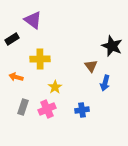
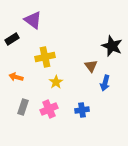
yellow cross: moved 5 px right, 2 px up; rotated 12 degrees counterclockwise
yellow star: moved 1 px right, 5 px up
pink cross: moved 2 px right
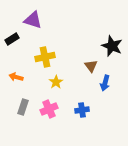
purple triangle: rotated 18 degrees counterclockwise
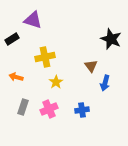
black star: moved 1 px left, 7 px up
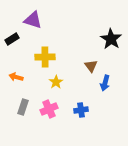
black star: rotated 10 degrees clockwise
yellow cross: rotated 12 degrees clockwise
blue cross: moved 1 px left
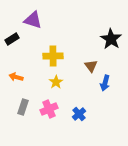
yellow cross: moved 8 px right, 1 px up
blue cross: moved 2 px left, 4 px down; rotated 32 degrees counterclockwise
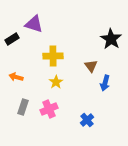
purple triangle: moved 1 px right, 4 px down
blue cross: moved 8 px right, 6 px down
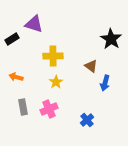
brown triangle: rotated 16 degrees counterclockwise
gray rectangle: rotated 28 degrees counterclockwise
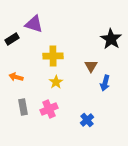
brown triangle: rotated 24 degrees clockwise
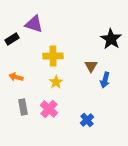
blue arrow: moved 3 px up
pink cross: rotated 24 degrees counterclockwise
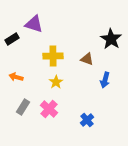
brown triangle: moved 4 px left, 7 px up; rotated 40 degrees counterclockwise
gray rectangle: rotated 42 degrees clockwise
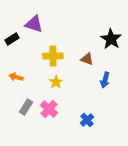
gray rectangle: moved 3 px right
